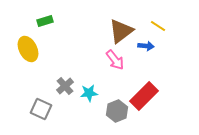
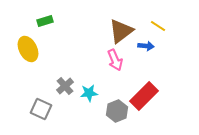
pink arrow: rotated 15 degrees clockwise
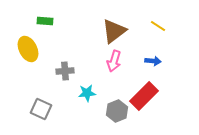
green rectangle: rotated 21 degrees clockwise
brown triangle: moved 7 px left
blue arrow: moved 7 px right, 15 px down
pink arrow: moved 1 px left, 1 px down; rotated 40 degrees clockwise
gray cross: moved 15 px up; rotated 36 degrees clockwise
cyan star: moved 2 px left
